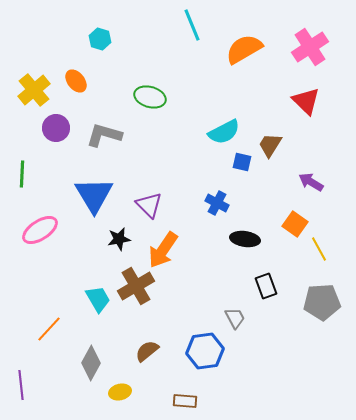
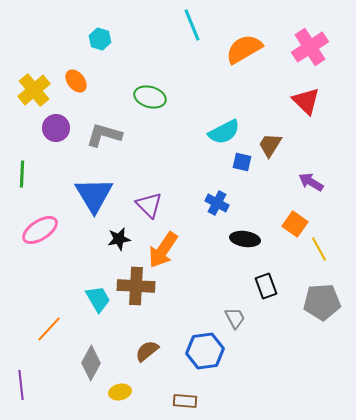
brown cross: rotated 33 degrees clockwise
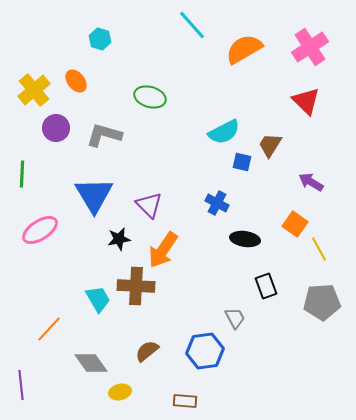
cyan line: rotated 20 degrees counterclockwise
gray diamond: rotated 64 degrees counterclockwise
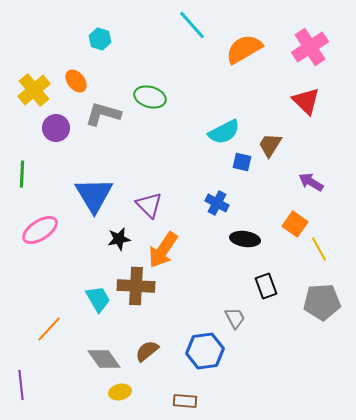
gray L-shape: moved 1 px left, 21 px up
gray diamond: moved 13 px right, 4 px up
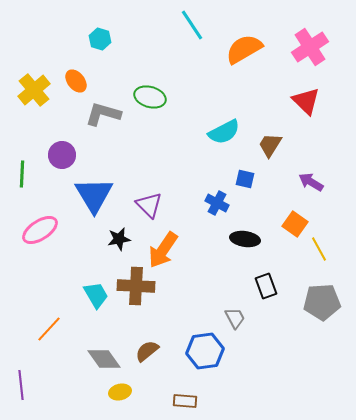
cyan line: rotated 8 degrees clockwise
purple circle: moved 6 px right, 27 px down
blue square: moved 3 px right, 17 px down
cyan trapezoid: moved 2 px left, 4 px up
